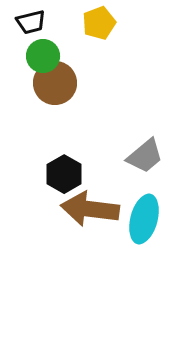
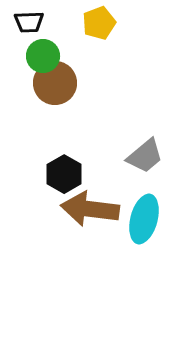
black trapezoid: moved 2 px left; rotated 12 degrees clockwise
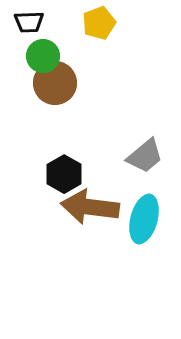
brown arrow: moved 2 px up
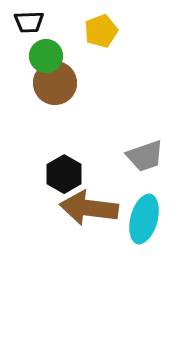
yellow pentagon: moved 2 px right, 8 px down
green circle: moved 3 px right
gray trapezoid: rotated 21 degrees clockwise
brown arrow: moved 1 px left, 1 px down
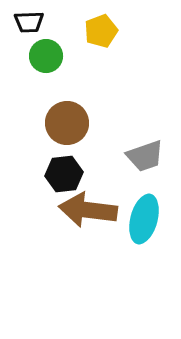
brown circle: moved 12 px right, 40 px down
black hexagon: rotated 24 degrees clockwise
brown arrow: moved 1 px left, 2 px down
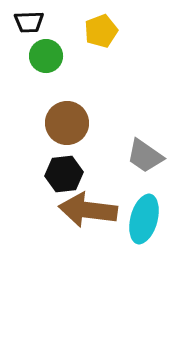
gray trapezoid: rotated 54 degrees clockwise
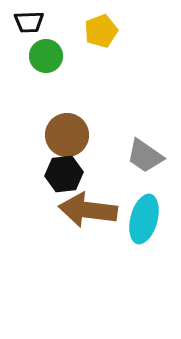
brown circle: moved 12 px down
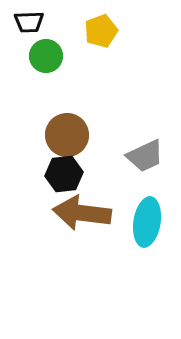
gray trapezoid: rotated 60 degrees counterclockwise
brown arrow: moved 6 px left, 3 px down
cyan ellipse: moved 3 px right, 3 px down; rotated 6 degrees counterclockwise
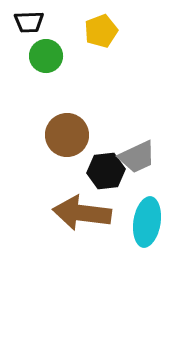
gray trapezoid: moved 8 px left, 1 px down
black hexagon: moved 42 px right, 3 px up
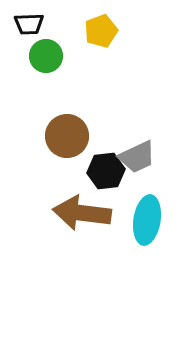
black trapezoid: moved 2 px down
brown circle: moved 1 px down
cyan ellipse: moved 2 px up
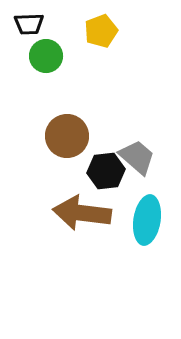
gray trapezoid: rotated 114 degrees counterclockwise
